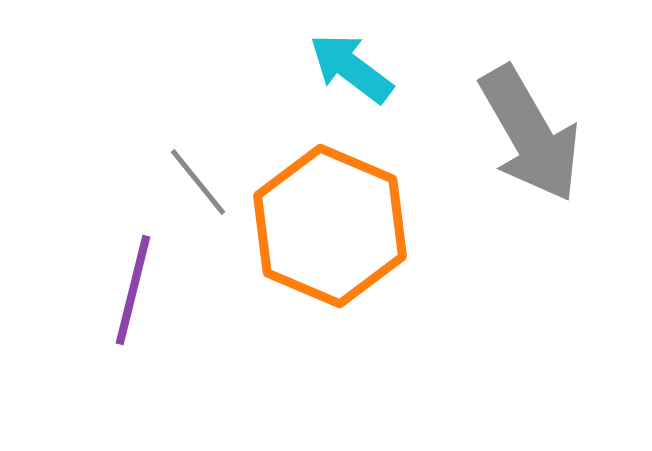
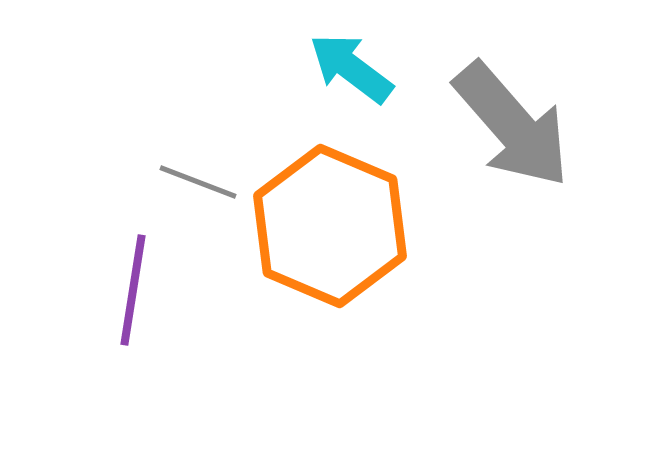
gray arrow: moved 18 px left, 9 px up; rotated 11 degrees counterclockwise
gray line: rotated 30 degrees counterclockwise
purple line: rotated 5 degrees counterclockwise
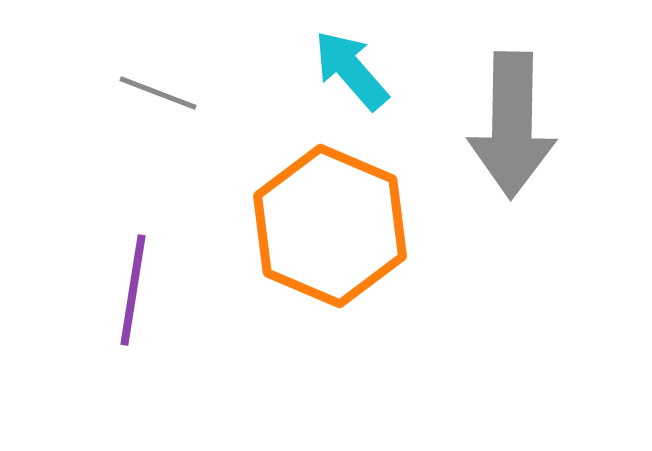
cyan arrow: moved 2 px down; rotated 12 degrees clockwise
gray arrow: rotated 42 degrees clockwise
gray line: moved 40 px left, 89 px up
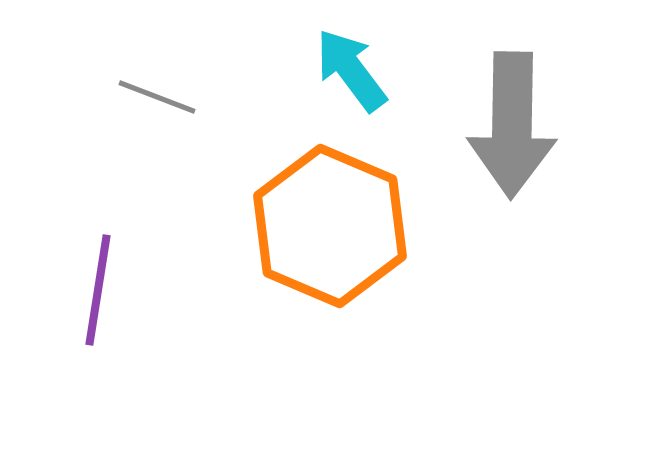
cyan arrow: rotated 4 degrees clockwise
gray line: moved 1 px left, 4 px down
purple line: moved 35 px left
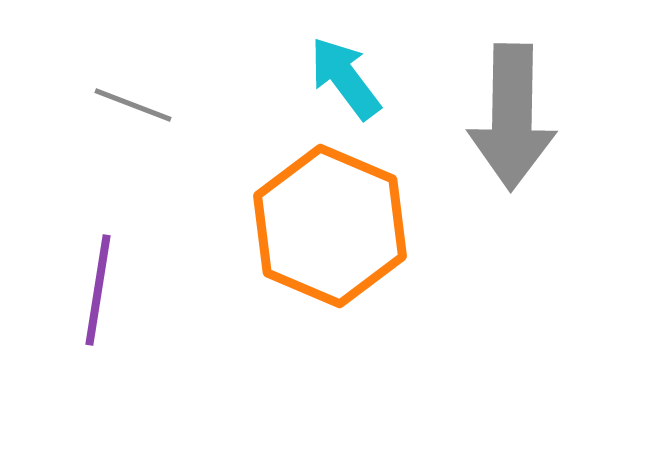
cyan arrow: moved 6 px left, 8 px down
gray line: moved 24 px left, 8 px down
gray arrow: moved 8 px up
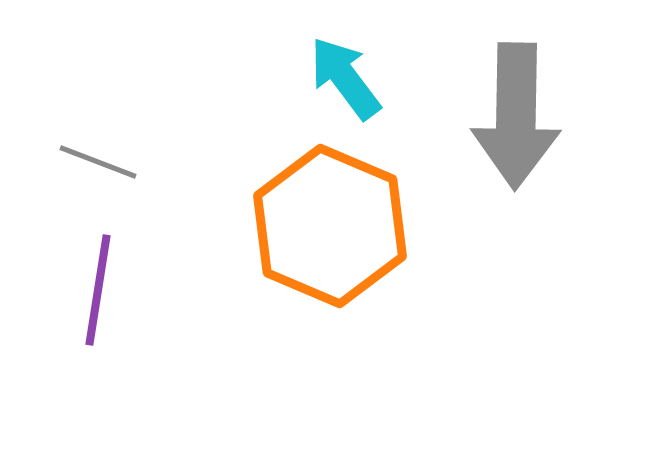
gray line: moved 35 px left, 57 px down
gray arrow: moved 4 px right, 1 px up
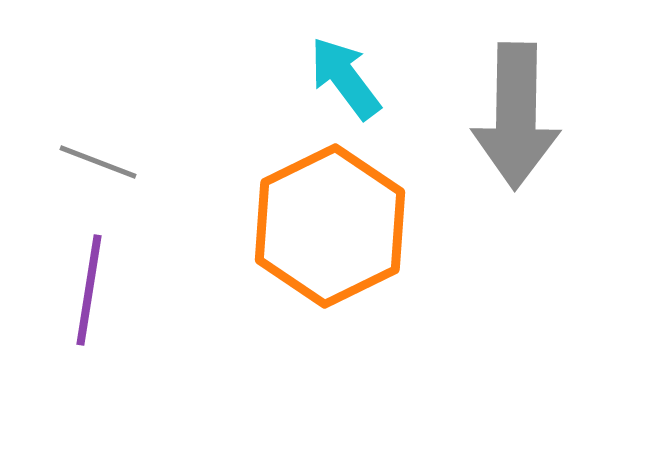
orange hexagon: rotated 11 degrees clockwise
purple line: moved 9 px left
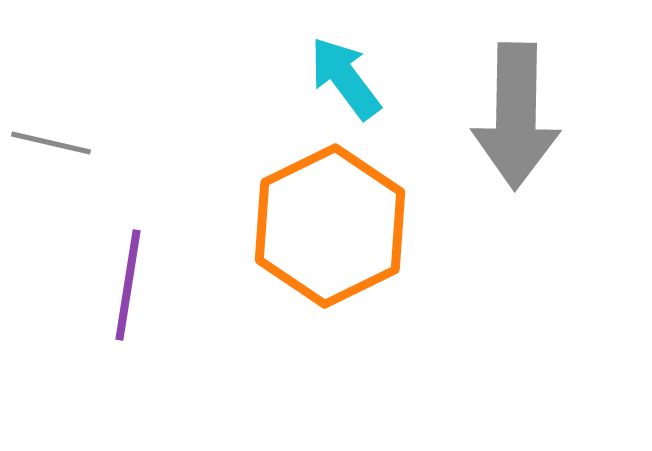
gray line: moved 47 px left, 19 px up; rotated 8 degrees counterclockwise
purple line: moved 39 px right, 5 px up
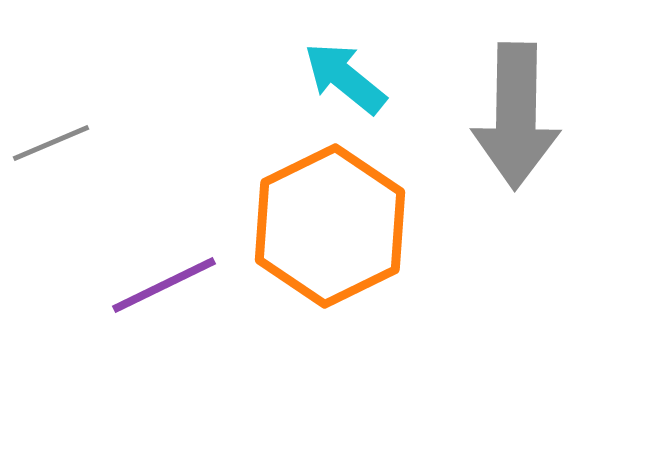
cyan arrow: rotated 14 degrees counterclockwise
gray line: rotated 36 degrees counterclockwise
purple line: moved 36 px right; rotated 55 degrees clockwise
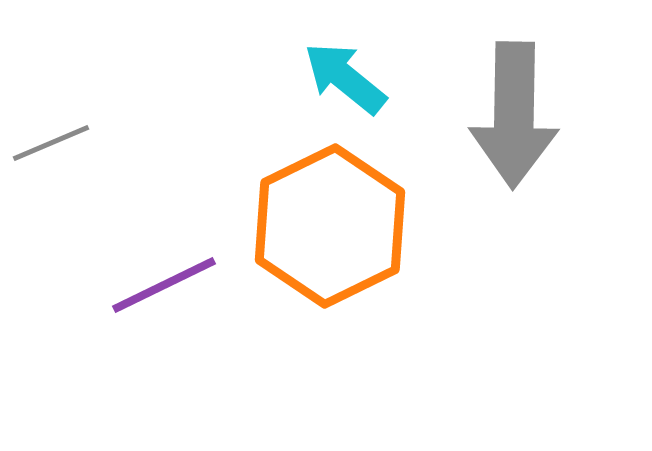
gray arrow: moved 2 px left, 1 px up
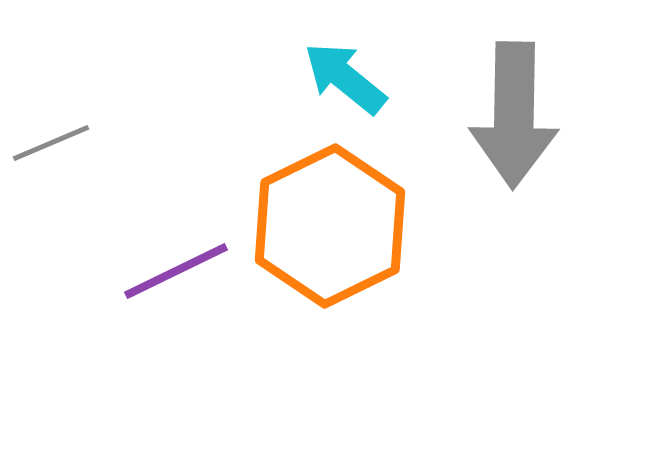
purple line: moved 12 px right, 14 px up
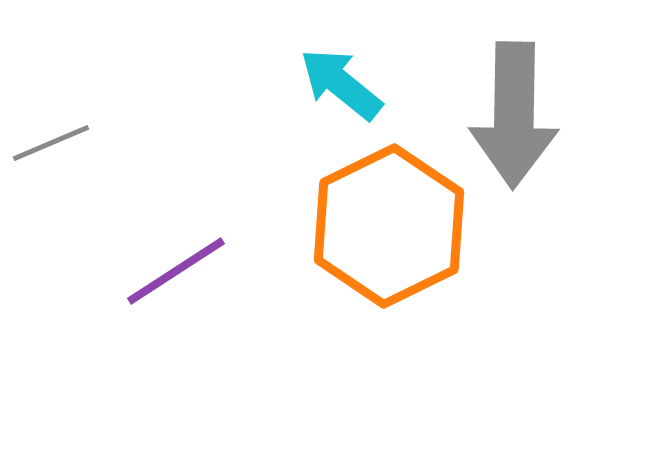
cyan arrow: moved 4 px left, 6 px down
orange hexagon: moved 59 px right
purple line: rotated 7 degrees counterclockwise
